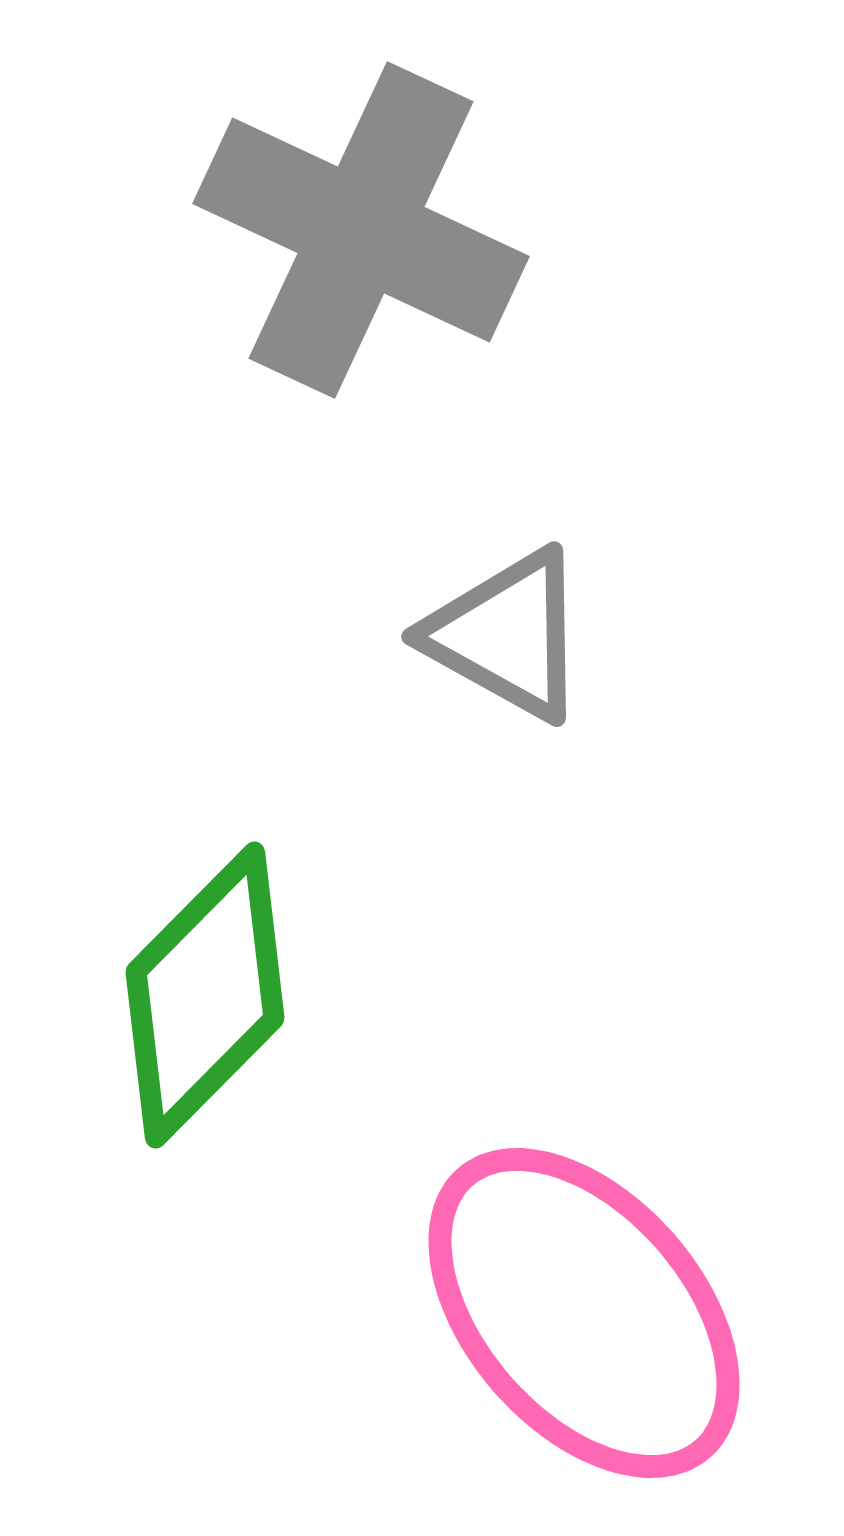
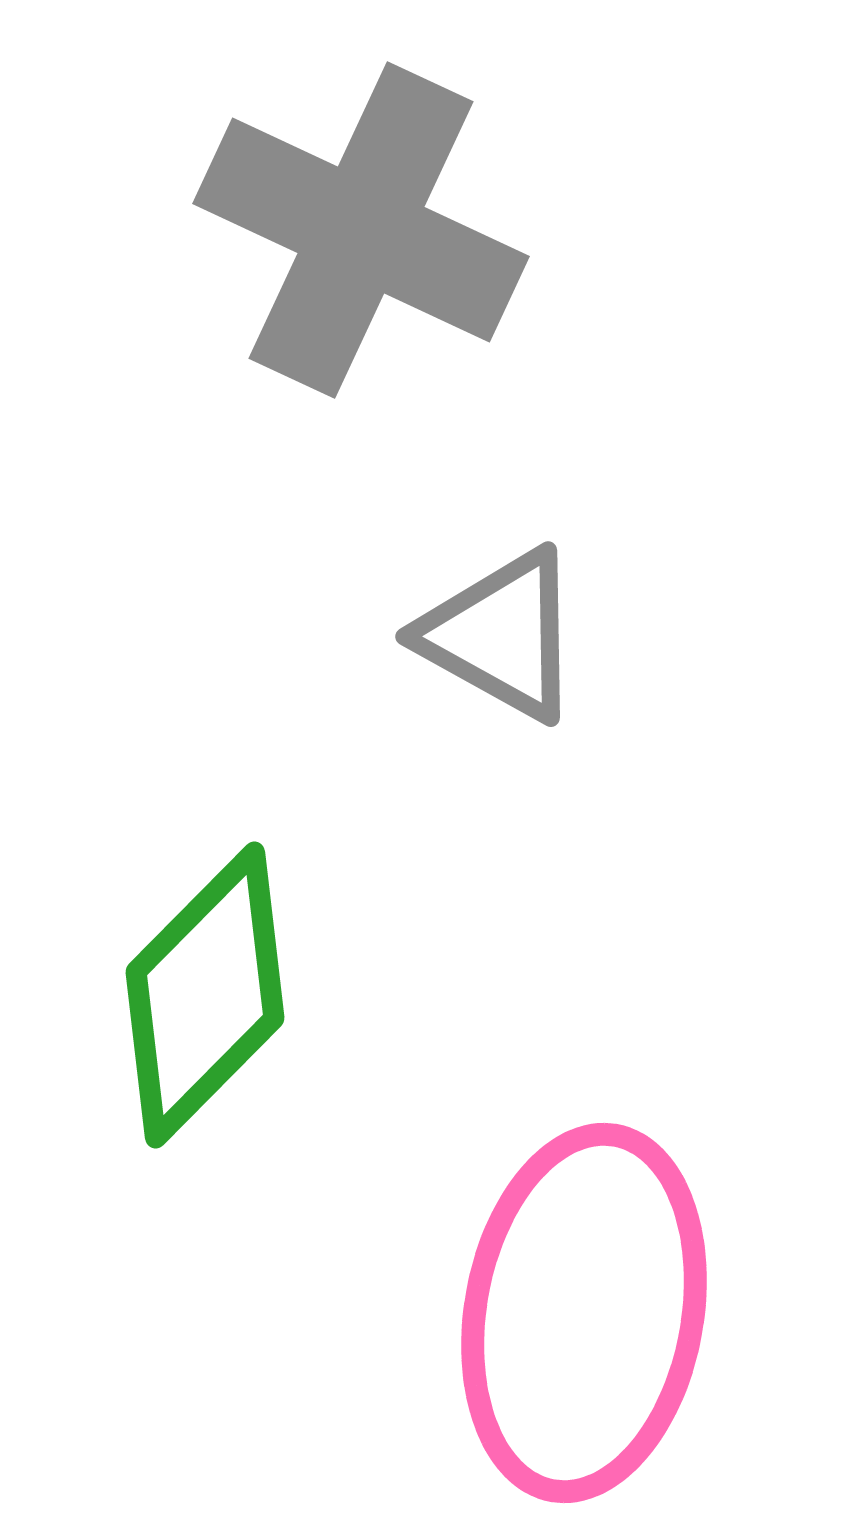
gray triangle: moved 6 px left
pink ellipse: rotated 51 degrees clockwise
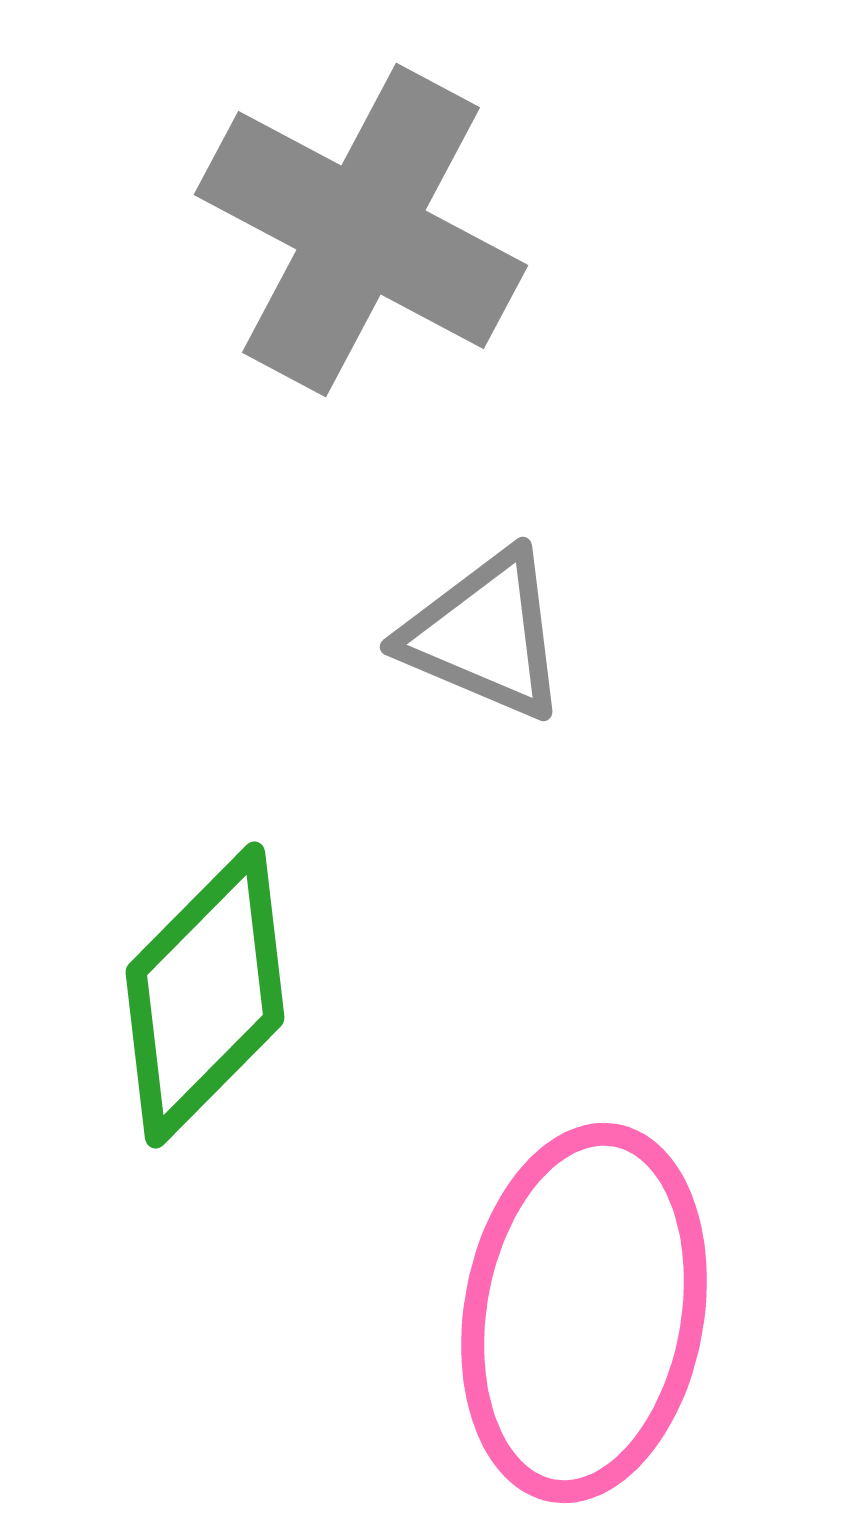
gray cross: rotated 3 degrees clockwise
gray triangle: moved 16 px left; rotated 6 degrees counterclockwise
